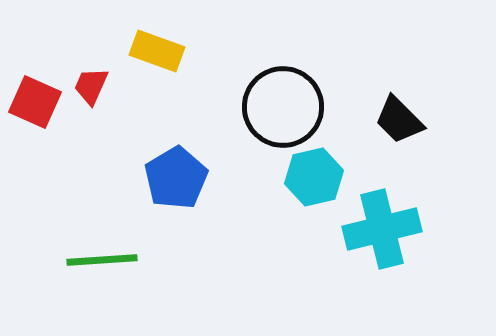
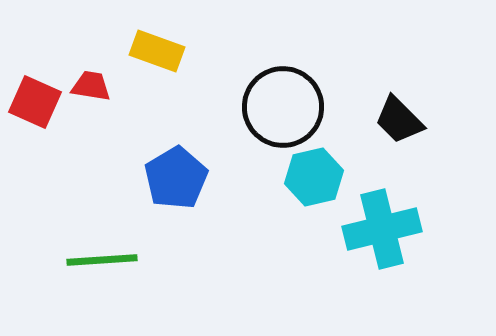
red trapezoid: rotated 75 degrees clockwise
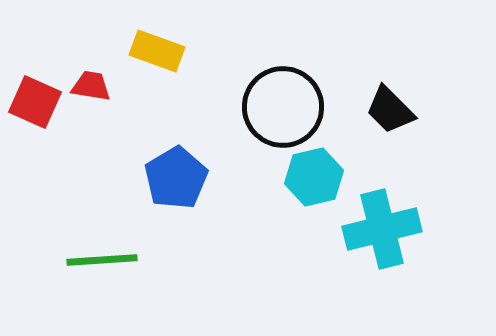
black trapezoid: moved 9 px left, 10 px up
